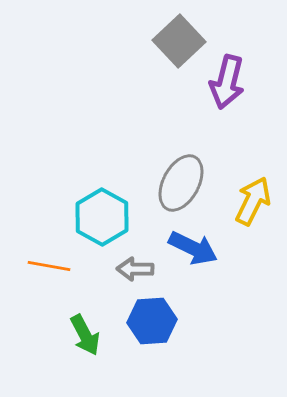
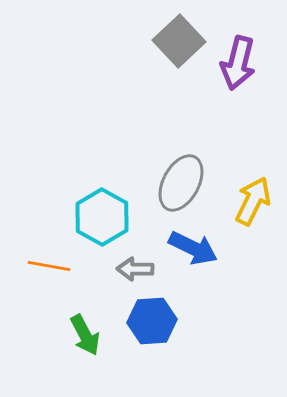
purple arrow: moved 11 px right, 19 px up
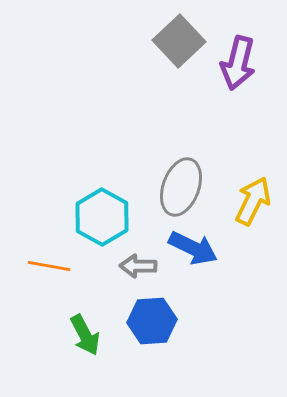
gray ellipse: moved 4 px down; rotated 8 degrees counterclockwise
gray arrow: moved 3 px right, 3 px up
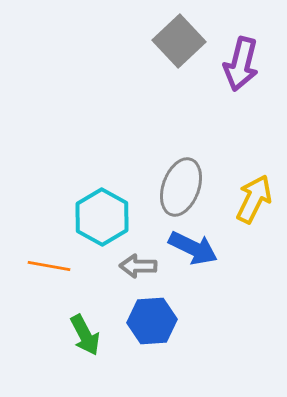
purple arrow: moved 3 px right, 1 px down
yellow arrow: moved 1 px right, 2 px up
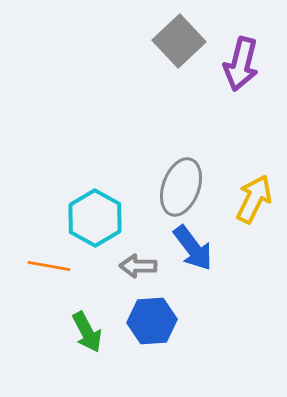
cyan hexagon: moved 7 px left, 1 px down
blue arrow: rotated 27 degrees clockwise
green arrow: moved 2 px right, 3 px up
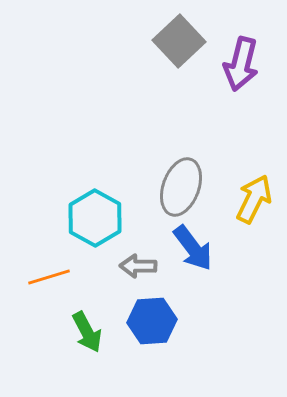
orange line: moved 11 px down; rotated 27 degrees counterclockwise
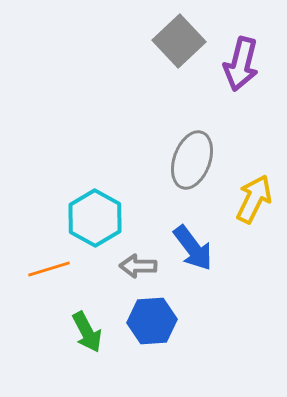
gray ellipse: moved 11 px right, 27 px up
orange line: moved 8 px up
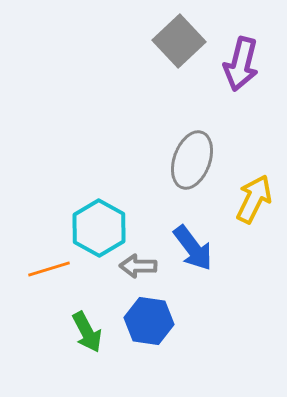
cyan hexagon: moved 4 px right, 10 px down
blue hexagon: moved 3 px left; rotated 12 degrees clockwise
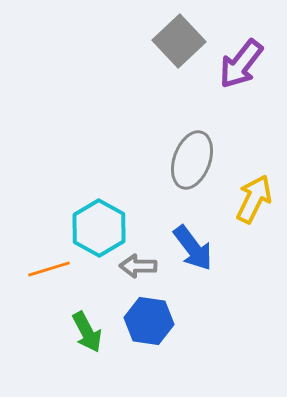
purple arrow: rotated 24 degrees clockwise
